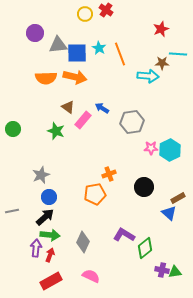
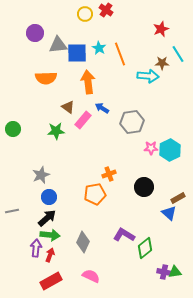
cyan line: rotated 54 degrees clockwise
orange arrow: moved 13 px right, 5 px down; rotated 110 degrees counterclockwise
green star: rotated 24 degrees counterclockwise
black arrow: moved 2 px right, 1 px down
purple cross: moved 2 px right, 2 px down
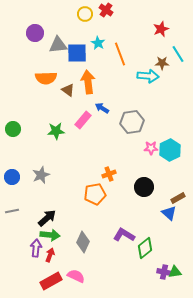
cyan star: moved 1 px left, 5 px up
brown triangle: moved 17 px up
blue circle: moved 37 px left, 20 px up
pink semicircle: moved 15 px left
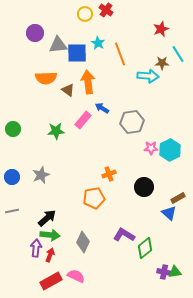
orange pentagon: moved 1 px left, 4 px down
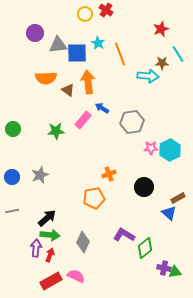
gray star: moved 1 px left
purple cross: moved 4 px up
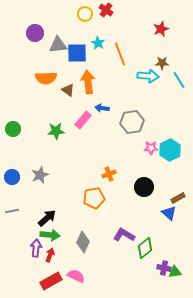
cyan line: moved 1 px right, 26 px down
blue arrow: rotated 24 degrees counterclockwise
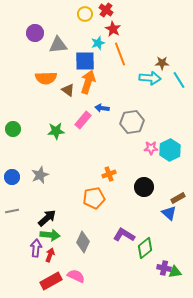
red star: moved 48 px left; rotated 21 degrees counterclockwise
cyan star: rotated 24 degrees clockwise
blue square: moved 8 px right, 8 px down
cyan arrow: moved 2 px right, 2 px down
orange arrow: rotated 25 degrees clockwise
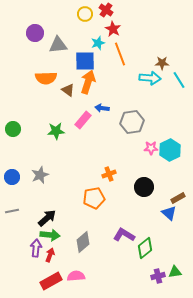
gray diamond: rotated 25 degrees clockwise
purple cross: moved 6 px left, 8 px down; rotated 24 degrees counterclockwise
pink semicircle: rotated 30 degrees counterclockwise
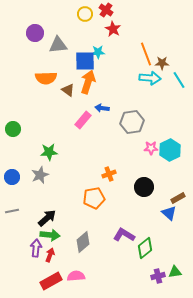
cyan star: moved 9 px down; rotated 16 degrees clockwise
orange line: moved 26 px right
green star: moved 7 px left, 21 px down
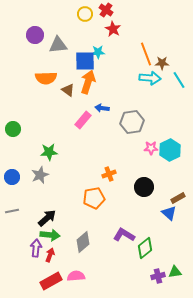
purple circle: moved 2 px down
